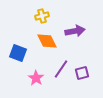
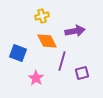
purple line: moved 1 px right, 8 px up; rotated 18 degrees counterclockwise
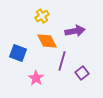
yellow cross: rotated 16 degrees counterclockwise
purple square: rotated 24 degrees counterclockwise
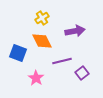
yellow cross: moved 2 px down
orange diamond: moved 5 px left
purple line: rotated 60 degrees clockwise
